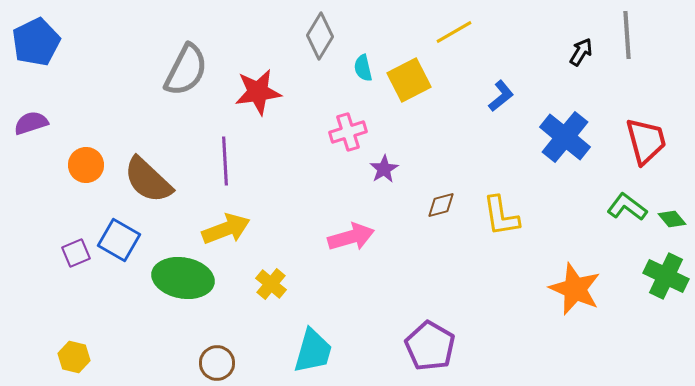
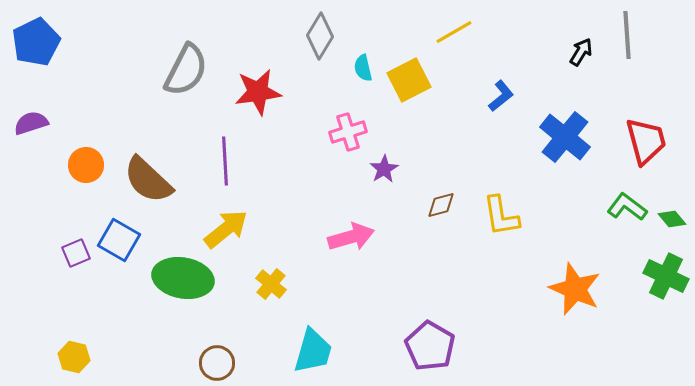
yellow arrow: rotated 18 degrees counterclockwise
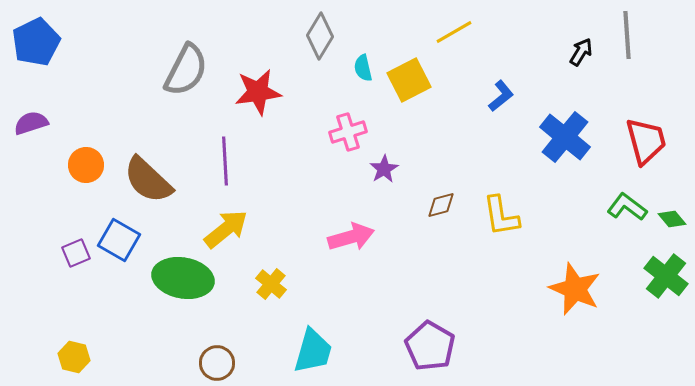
green cross: rotated 12 degrees clockwise
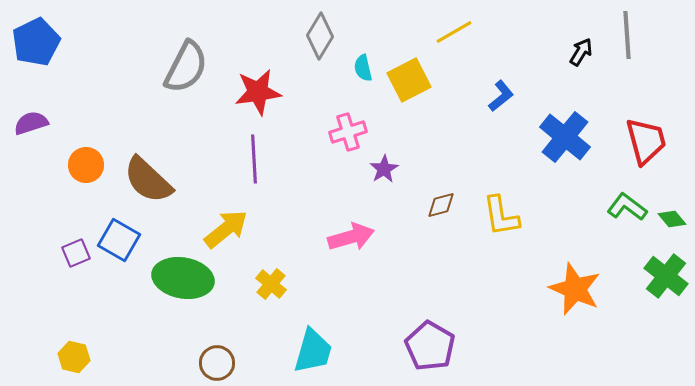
gray semicircle: moved 3 px up
purple line: moved 29 px right, 2 px up
